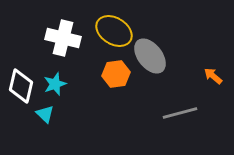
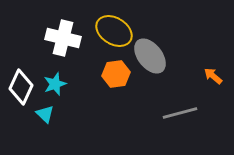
white diamond: moved 1 px down; rotated 12 degrees clockwise
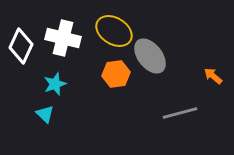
white diamond: moved 41 px up
